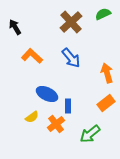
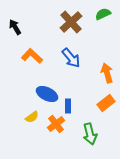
green arrow: rotated 65 degrees counterclockwise
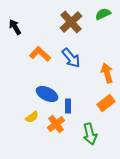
orange L-shape: moved 8 px right, 2 px up
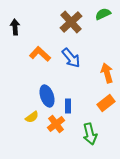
black arrow: rotated 28 degrees clockwise
blue ellipse: moved 2 px down; rotated 45 degrees clockwise
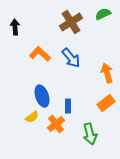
brown cross: rotated 10 degrees clockwise
blue ellipse: moved 5 px left
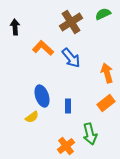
orange L-shape: moved 3 px right, 6 px up
orange cross: moved 10 px right, 22 px down
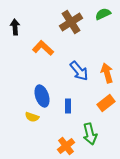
blue arrow: moved 8 px right, 13 px down
yellow semicircle: rotated 56 degrees clockwise
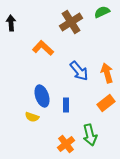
green semicircle: moved 1 px left, 2 px up
black arrow: moved 4 px left, 4 px up
blue rectangle: moved 2 px left, 1 px up
green arrow: moved 1 px down
orange cross: moved 2 px up
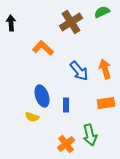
orange arrow: moved 2 px left, 4 px up
orange rectangle: rotated 30 degrees clockwise
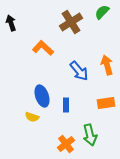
green semicircle: rotated 21 degrees counterclockwise
black arrow: rotated 14 degrees counterclockwise
orange arrow: moved 2 px right, 4 px up
